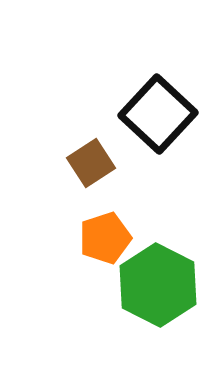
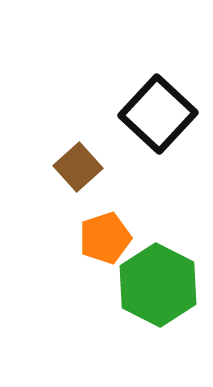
brown square: moved 13 px left, 4 px down; rotated 9 degrees counterclockwise
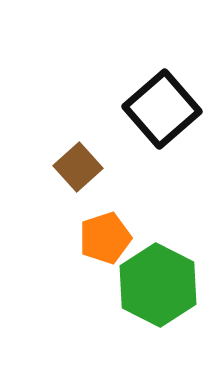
black square: moved 4 px right, 5 px up; rotated 6 degrees clockwise
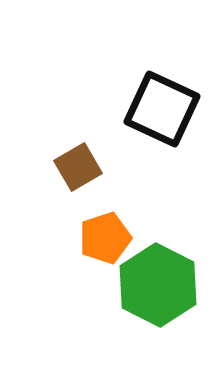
black square: rotated 24 degrees counterclockwise
brown square: rotated 12 degrees clockwise
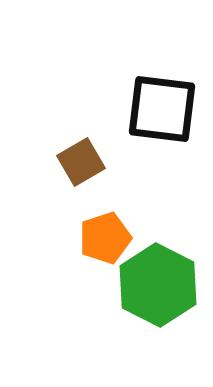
black square: rotated 18 degrees counterclockwise
brown square: moved 3 px right, 5 px up
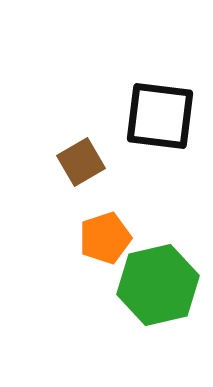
black square: moved 2 px left, 7 px down
green hexagon: rotated 20 degrees clockwise
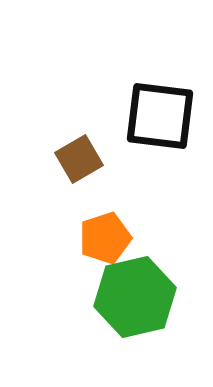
brown square: moved 2 px left, 3 px up
green hexagon: moved 23 px left, 12 px down
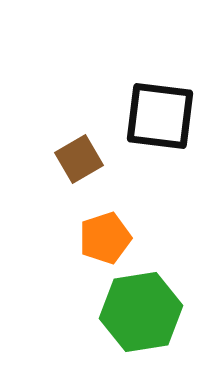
green hexagon: moved 6 px right, 15 px down; rotated 4 degrees clockwise
